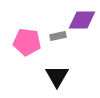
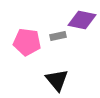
purple diamond: rotated 12 degrees clockwise
black triangle: moved 4 px down; rotated 10 degrees counterclockwise
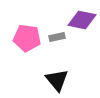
gray rectangle: moved 1 px left, 1 px down
pink pentagon: moved 4 px up
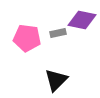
gray rectangle: moved 1 px right, 4 px up
black triangle: moved 1 px left; rotated 25 degrees clockwise
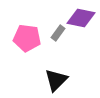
purple diamond: moved 1 px left, 2 px up
gray rectangle: rotated 42 degrees counterclockwise
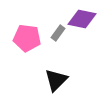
purple diamond: moved 1 px right, 1 px down
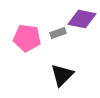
gray rectangle: rotated 35 degrees clockwise
black triangle: moved 6 px right, 5 px up
